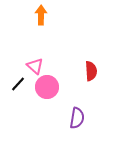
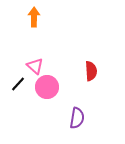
orange arrow: moved 7 px left, 2 px down
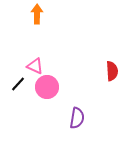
orange arrow: moved 3 px right, 3 px up
pink triangle: rotated 18 degrees counterclockwise
red semicircle: moved 21 px right
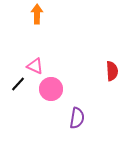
pink circle: moved 4 px right, 2 px down
